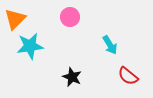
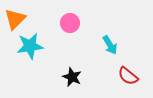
pink circle: moved 6 px down
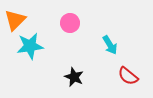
orange triangle: moved 1 px down
black star: moved 2 px right
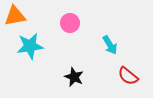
orange triangle: moved 4 px up; rotated 35 degrees clockwise
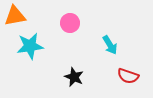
red semicircle: rotated 20 degrees counterclockwise
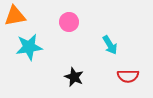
pink circle: moved 1 px left, 1 px up
cyan star: moved 1 px left, 1 px down
red semicircle: rotated 20 degrees counterclockwise
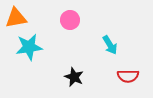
orange triangle: moved 1 px right, 2 px down
pink circle: moved 1 px right, 2 px up
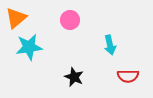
orange triangle: rotated 30 degrees counterclockwise
cyan arrow: rotated 18 degrees clockwise
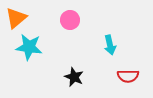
cyan star: rotated 16 degrees clockwise
